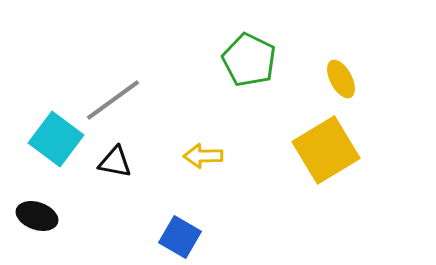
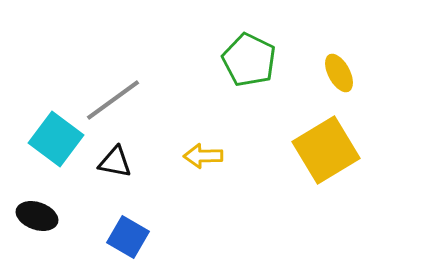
yellow ellipse: moved 2 px left, 6 px up
blue square: moved 52 px left
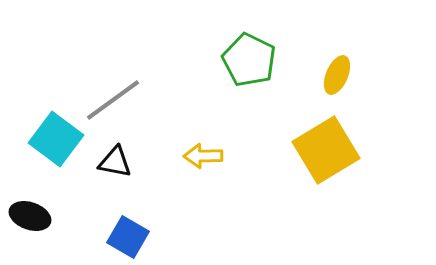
yellow ellipse: moved 2 px left, 2 px down; rotated 51 degrees clockwise
black ellipse: moved 7 px left
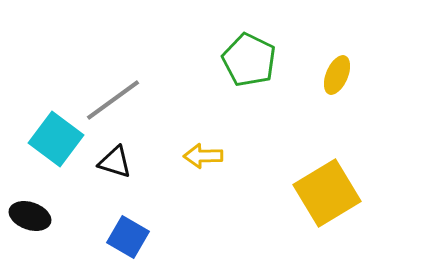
yellow square: moved 1 px right, 43 px down
black triangle: rotated 6 degrees clockwise
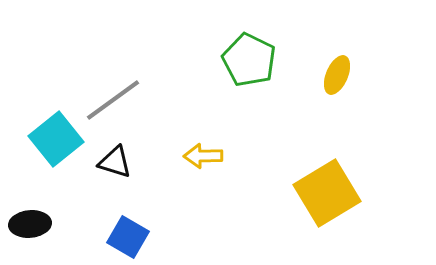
cyan square: rotated 14 degrees clockwise
black ellipse: moved 8 px down; rotated 24 degrees counterclockwise
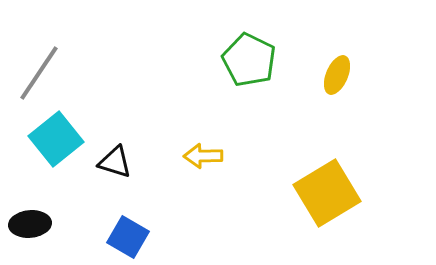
gray line: moved 74 px left, 27 px up; rotated 20 degrees counterclockwise
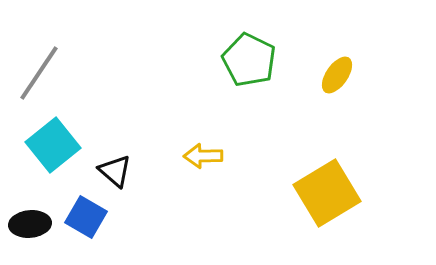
yellow ellipse: rotated 12 degrees clockwise
cyan square: moved 3 px left, 6 px down
black triangle: moved 9 px down; rotated 24 degrees clockwise
blue square: moved 42 px left, 20 px up
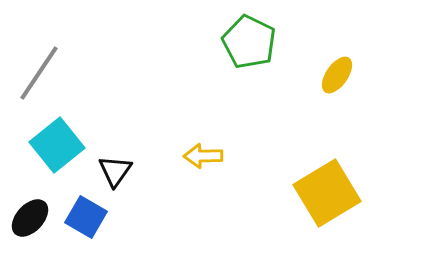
green pentagon: moved 18 px up
cyan square: moved 4 px right
black triangle: rotated 24 degrees clockwise
black ellipse: moved 6 px up; rotated 42 degrees counterclockwise
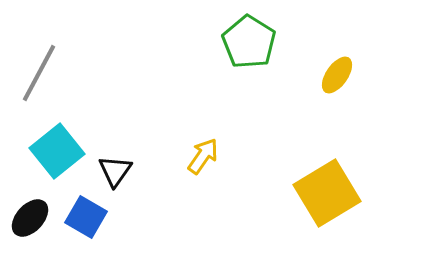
green pentagon: rotated 6 degrees clockwise
gray line: rotated 6 degrees counterclockwise
cyan square: moved 6 px down
yellow arrow: rotated 126 degrees clockwise
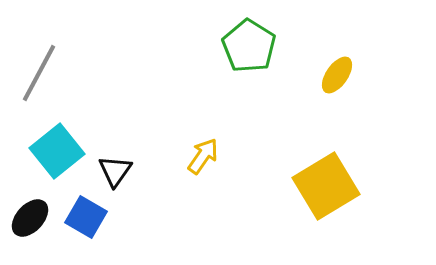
green pentagon: moved 4 px down
yellow square: moved 1 px left, 7 px up
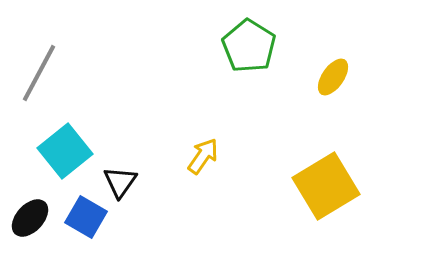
yellow ellipse: moved 4 px left, 2 px down
cyan square: moved 8 px right
black triangle: moved 5 px right, 11 px down
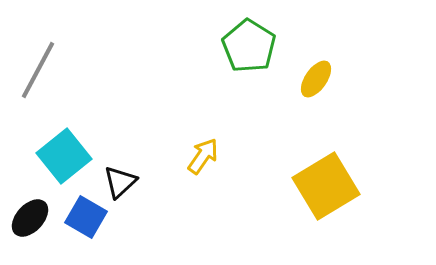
gray line: moved 1 px left, 3 px up
yellow ellipse: moved 17 px left, 2 px down
cyan square: moved 1 px left, 5 px down
black triangle: rotated 12 degrees clockwise
